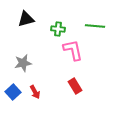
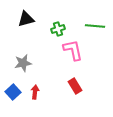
green cross: rotated 24 degrees counterclockwise
red arrow: rotated 144 degrees counterclockwise
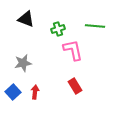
black triangle: rotated 36 degrees clockwise
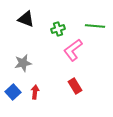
pink L-shape: rotated 115 degrees counterclockwise
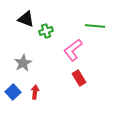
green cross: moved 12 px left, 2 px down
gray star: rotated 18 degrees counterclockwise
red rectangle: moved 4 px right, 8 px up
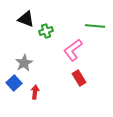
gray star: moved 1 px right
blue square: moved 1 px right, 9 px up
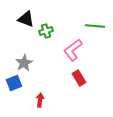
blue square: rotated 21 degrees clockwise
red arrow: moved 5 px right, 8 px down
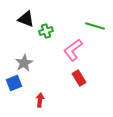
green line: rotated 12 degrees clockwise
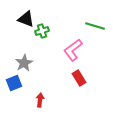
green cross: moved 4 px left
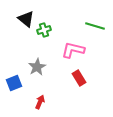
black triangle: rotated 18 degrees clockwise
green cross: moved 2 px right, 1 px up
pink L-shape: rotated 50 degrees clockwise
gray star: moved 13 px right, 4 px down
red arrow: moved 2 px down; rotated 16 degrees clockwise
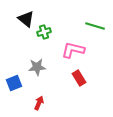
green cross: moved 2 px down
gray star: rotated 24 degrees clockwise
red arrow: moved 1 px left, 1 px down
